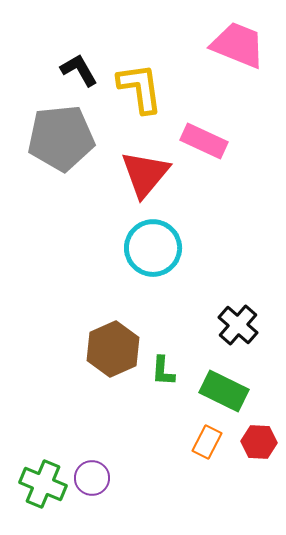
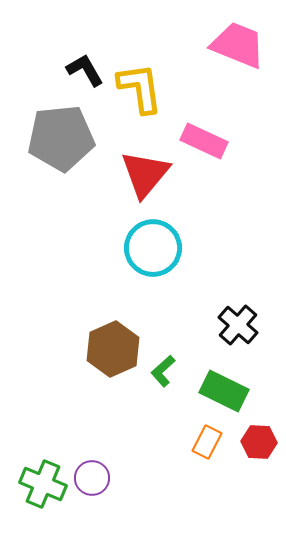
black L-shape: moved 6 px right
green L-shape: rotated 44 degrees clockwise
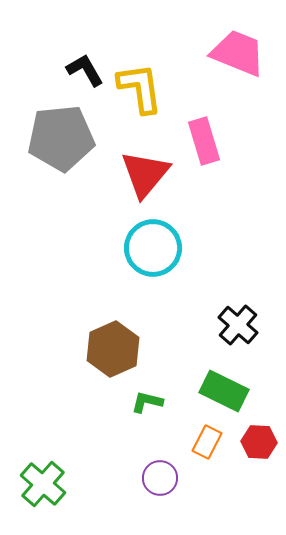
pink trapezoid: moved 8 px down
pink rectangle: rotated 48 degrees clockwise
green L-shape: moved 16 px left, 31 px down; rotated 56 degrees clockwise
purple circle: moved 68 px right
green cross: rotated 18 degrees clockwise
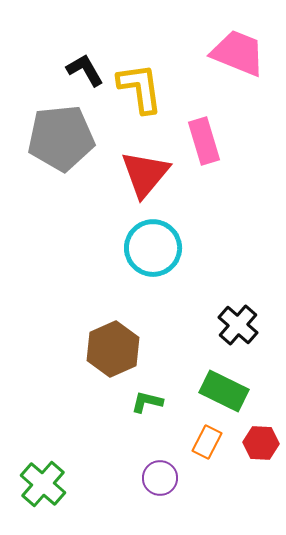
red hexagon: moved 2 px right, 1 px down
